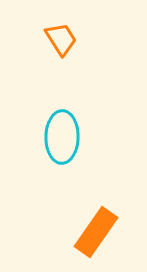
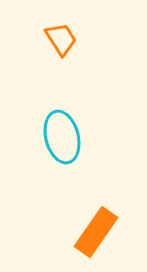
cyan ellipse: rotated 15 degrees counterclockwise
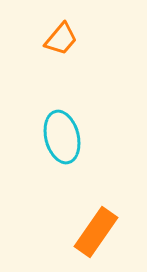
orange trapezoid: rotated 72 degrees clockwise
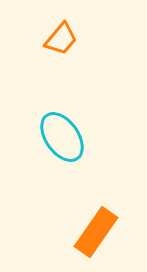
cyan ellipse: rotated 21 degrees counterclockwise
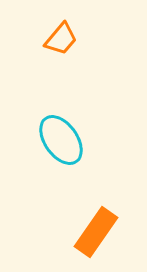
cyan ellipse: moved 1 px left, 3 px down
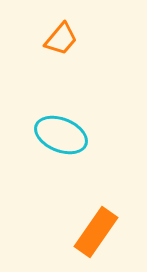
cyan ellipse: moved 5 px up; rotated 33 degrees counterclockwise
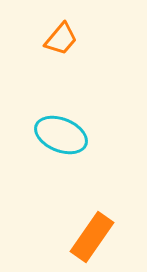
orange rectangle: moved 4 px left, 5 px down
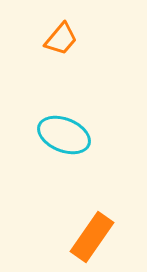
cyan ellipse: moved 3 px right
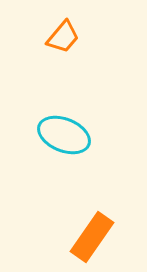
orange trapezoid: moved 2 px right, 2 px up
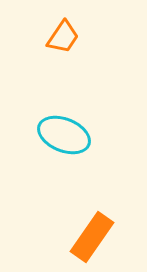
orange trapezoid: rotated 6 degrees counterclockwise
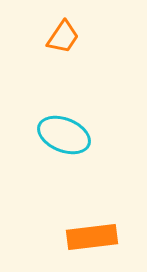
orange rectangle: rotated 48 degrees clockwise
